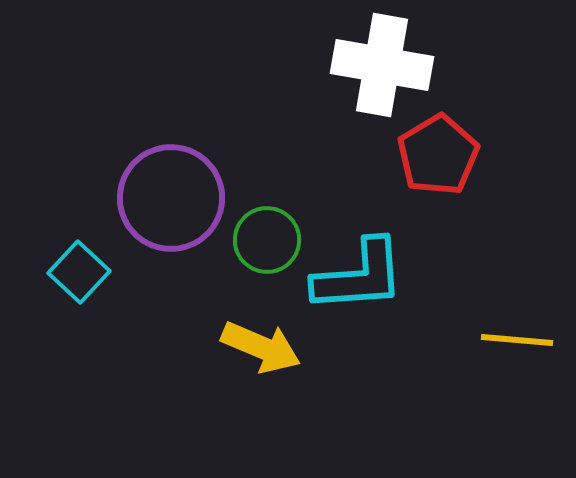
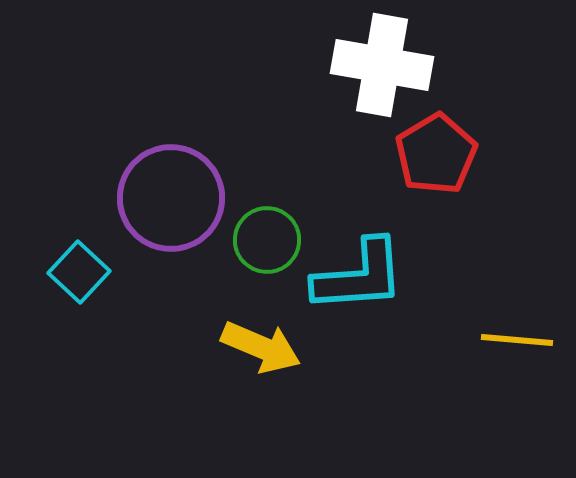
red pentagon: moved 2 px left, 1 px up
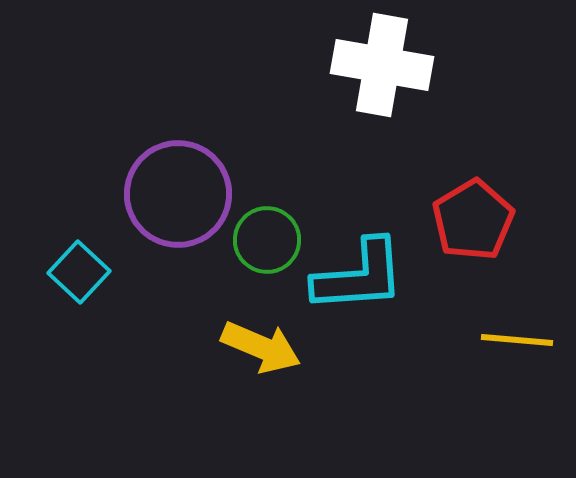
red pentagon: moved 37 px right, 66 px down
purple circle: moved 7 px right, 4 px up
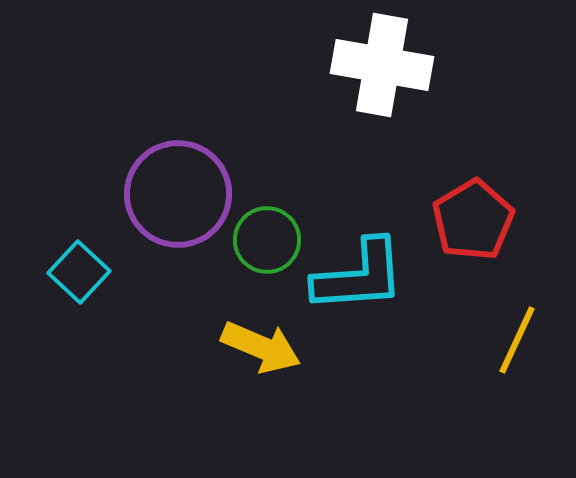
yellow line: rotated 70 degrees counterclockwise
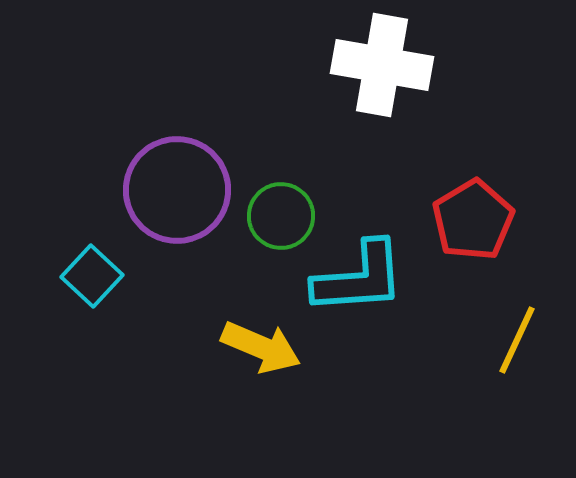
purple circle: moved 1 px left, 4 px up
green circle: moved 14 px right, 24 px up
cyan square: moved 13 px right, 4 px down
cyan L-shape: moved 2 px down
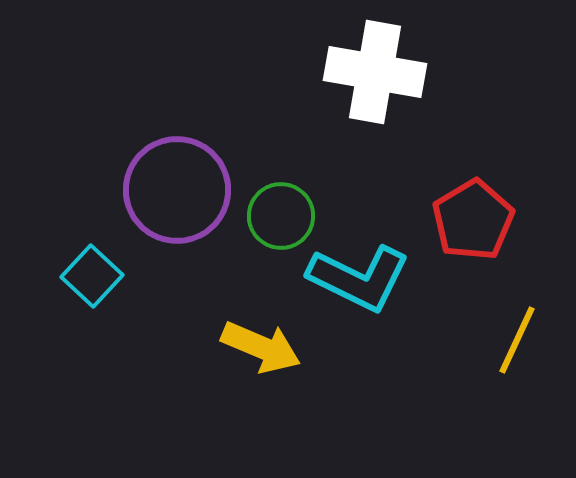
white cross: moved 7 px left, 7 px down
cyan L-shape: rotated 30 degrees clockwise
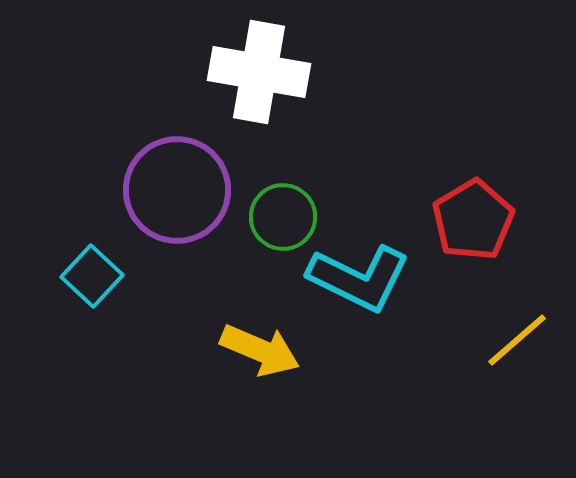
white cross: moved 116 px left
green circle: moved 2 px right, 1 px down
yellow line: rotated 24 degrees clockwise
yellow arrow: moved 1 px left, 3 px down
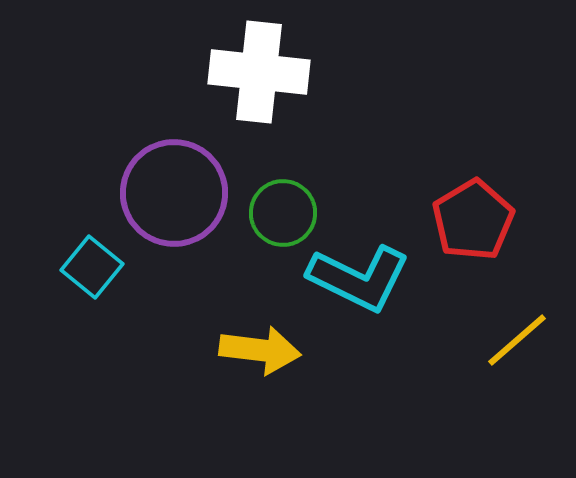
white cross: rotated 4 degrees counterclockwise
purple circle: moved 3 px left, 3 px down
green circle: moved 4 px up
cyan square: moved 9 px up; rotated 4 degrees counterclockwise
yellow arrow: rotated 16 degrees counterclockwise
